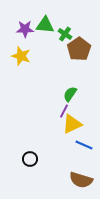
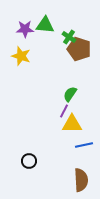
green cross: moved 4 px right, 3 px down
brown pentagon: rotated 20 degrees counterclockwise
yellow triangle: rotated 25 degrees clockwise
blue line: rotated 36 degrees counterclockwise
black circle: moved 1 px left, 2 px down
brown semicircle: rotated 110 degrees counterclockwise
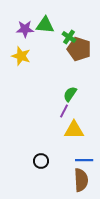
yellow triangle: moved 2 px right, 6 px down
blue line: moved 15 px down; rotated 12 degrees clockwise
black circle: moved 12 px right
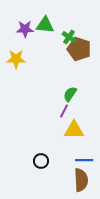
yellow star: moved 5 px left, 3 px down; rotated 18 degrees counterclockwise
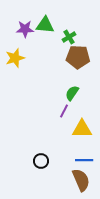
green cross: rotated 24 degrees clockwise
brown pentagon: moved 1 px left, 8 px down; rotated 15 degrees counterclockwise
yellow star: moved 1 px left, 1 px up; rotated 18 degrees counterclockwise
green semicircle: moved 2 px right, 1 px up
yellow triangle: moved 8 px right, 1 px up
brown semicircle: rotated 20 degrees counterclockwise
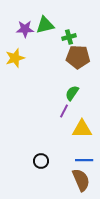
green triangle: rotated 18 degrees counterclockwise
green cross: rotated 16 degrees clockwise
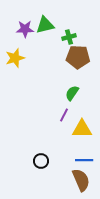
purple line: moved 4 px down
